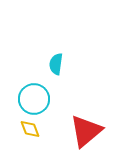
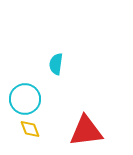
cyan circle: moved 9 px left
red triangle: rotated 33 degrees clockwise
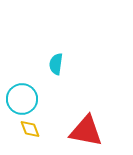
cyan circle: moved 3 px left
red triangle: rotated 18 degrees clockwise
